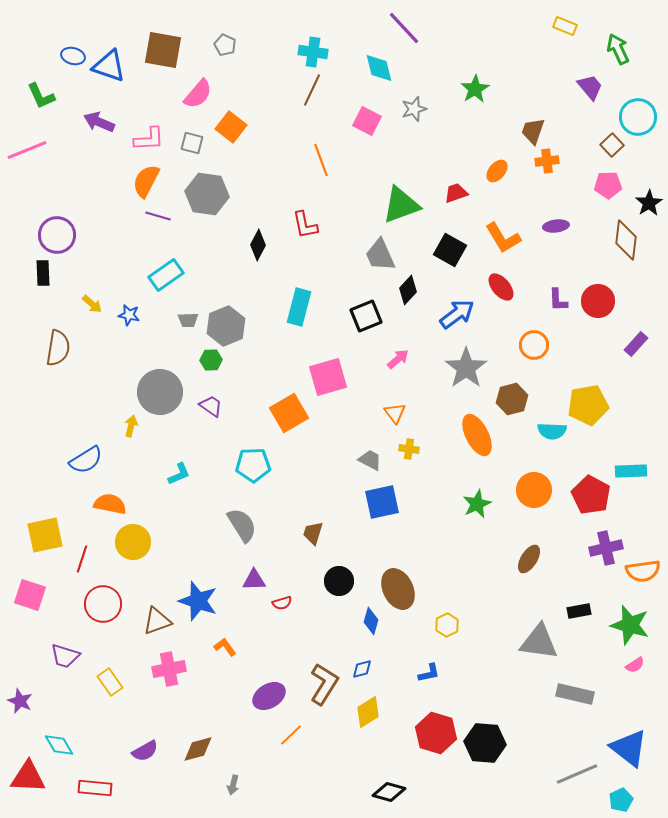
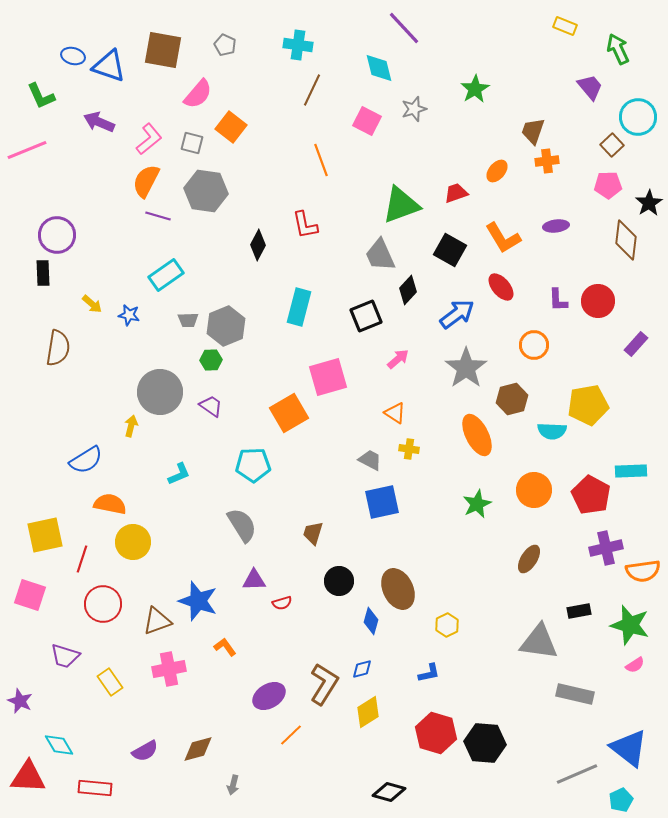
cyan cross at (313, 52): moved 15 px left, 7 px up
pink L-shape at (149, 139): rotated 36 degrees counterclockwise
gray hexagon at (207, 194): moved 1 px left, 3 px up
orange triangle at (395, 413): rotated 20 degrees counterclockwise
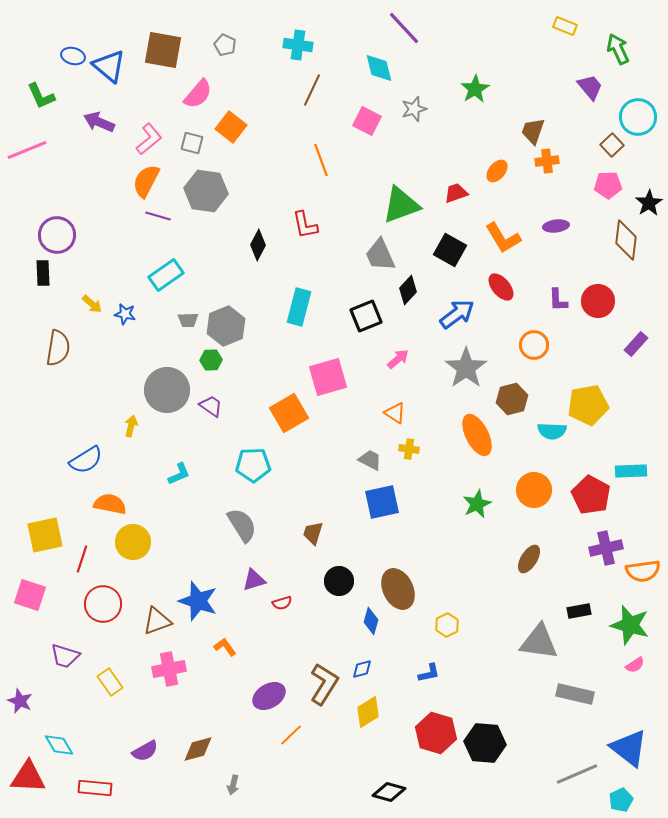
blue triangle at (109, 66): rotated 21 degrees clockwise
blue star at (129, 315): moved 4 px left, 1 px up
gray circle at (160, 392): moved 7 px right, 2 px up
purple triangle at (254, 580): rotated 15 degrees counterclockwise
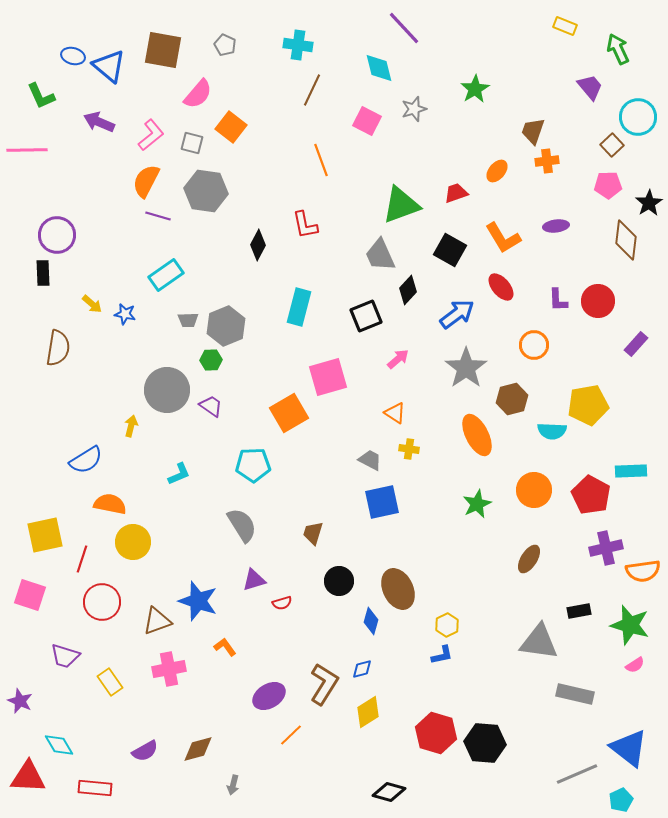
pink L-shape at (149, 139): moved 2 px right, 4 px up
pink line at (27, 150): rotated 21 degrees clockwise
red circle at (103, 604): moved 1 px left, 2 px up
blue L-shape at (429, 673): moved 13 px right, 18 px up
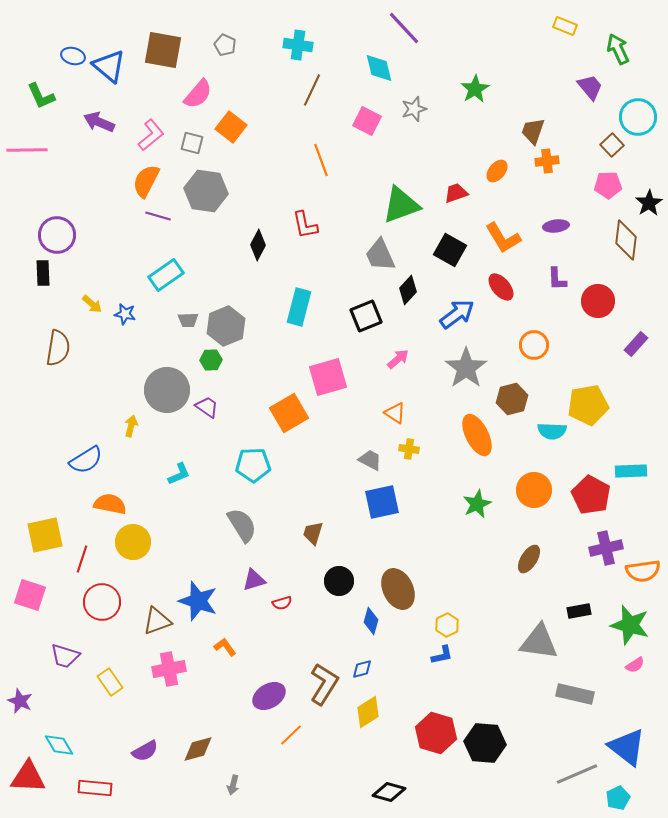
purple L-shape at (558, 300): moved 1 px left, 21 px up
purple trapezoid at (211, 406): moved 4 px left, 1 px down
blue triangle at (629, 748): moved 2 px left, 1 px up
cyan pentagon at (621, 800): moved 3 px left, 2 px up
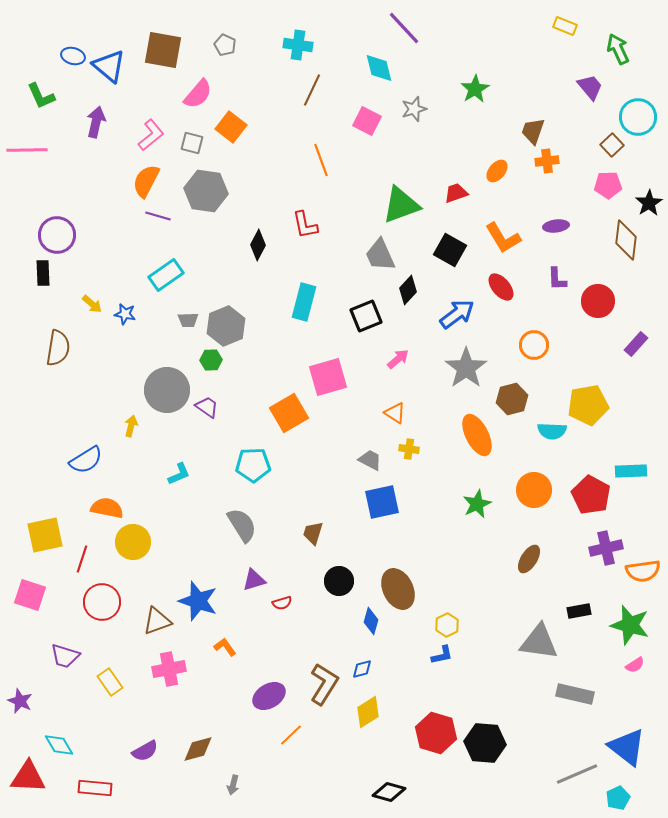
purple arrow at (99, 122): moved 3 px left; rotated 80 degrees clockwise
cyan rectangle at (299, 307): moved 5 px right, 5 px up
orange semicircle at (110, 504): moved 3 px left, 4 px down
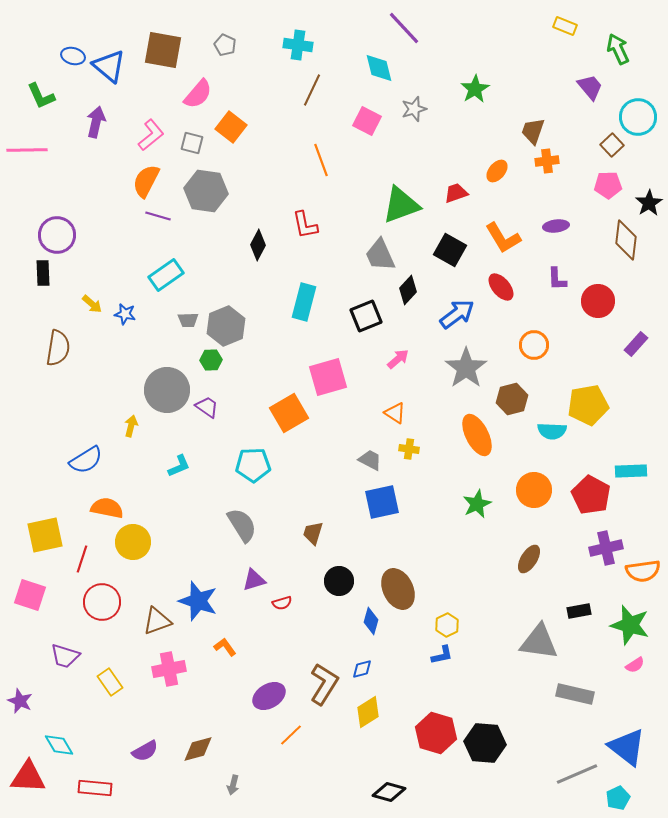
cyan L-shape at (179, 474): moved 8 px up
